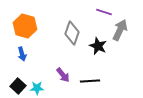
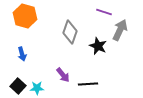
orange hexagon: moved 10 px up
gray diamond: moved 2 px left, 1 px up
black line: moved 2 px left, 3 px down
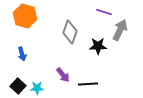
black star: rotated 24 degrees counterclockwise
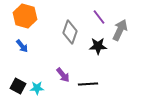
purple line: moved 5 px left, 5 px down; rotated 35 degrees clockwise
blue arrow: moved 8 px up; rotated 24 degrees counterclockwise
black square: rotated 14 degrees counterclockwise
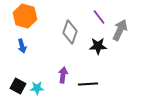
blue arrow: rotated 24 degrees clockwise
purple arrow: rotated 133 degrees counterclockwise
